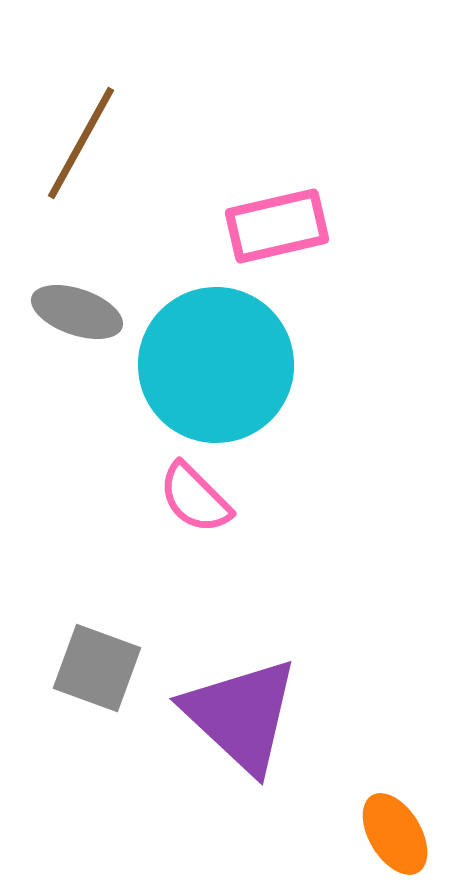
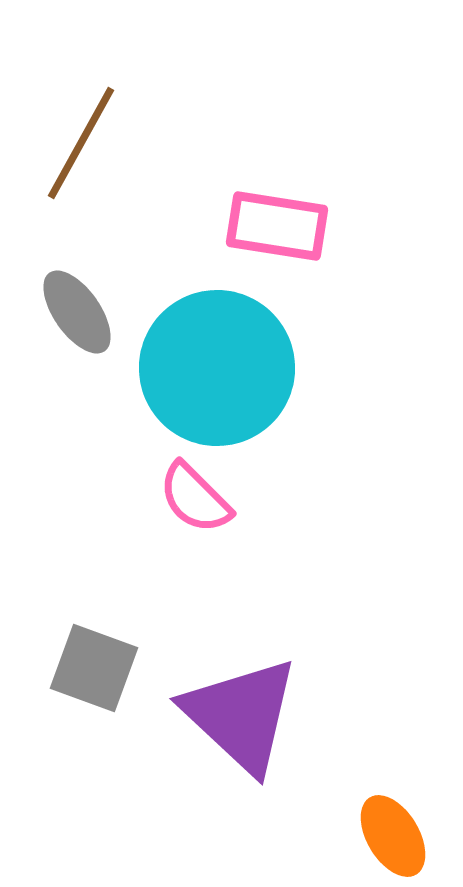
pink rectangle: rotated 22 degrees clockwise
gray ellipse: rotated 36 degrees clockwise
cyan circle: moved 1 px right, 3 px down
gray square: moved 3 px left
orange ellipse: moved 2 px left, 2 px down
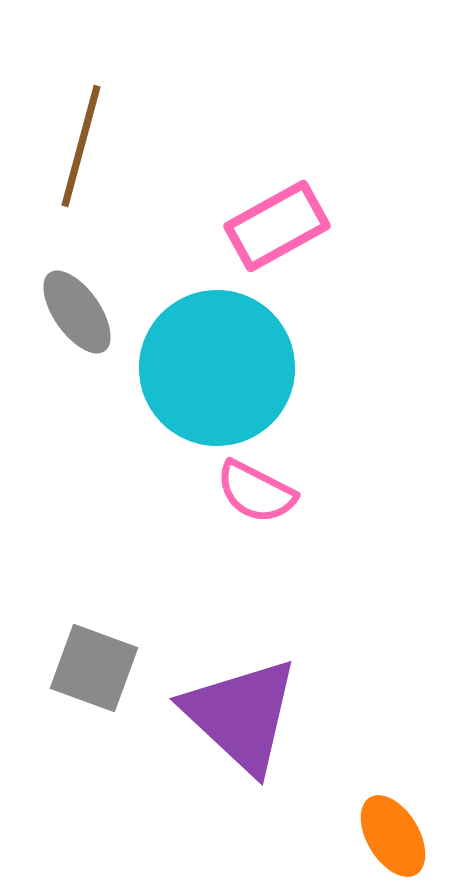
brown line: moved 3 px down; rotated 14 degrees counterclockwise
pink rectangle: rotated 38 degrees counterclockwise
pink semicircle: moved 61 px right, 6 px up; rotated 18 degrees counterclockwise
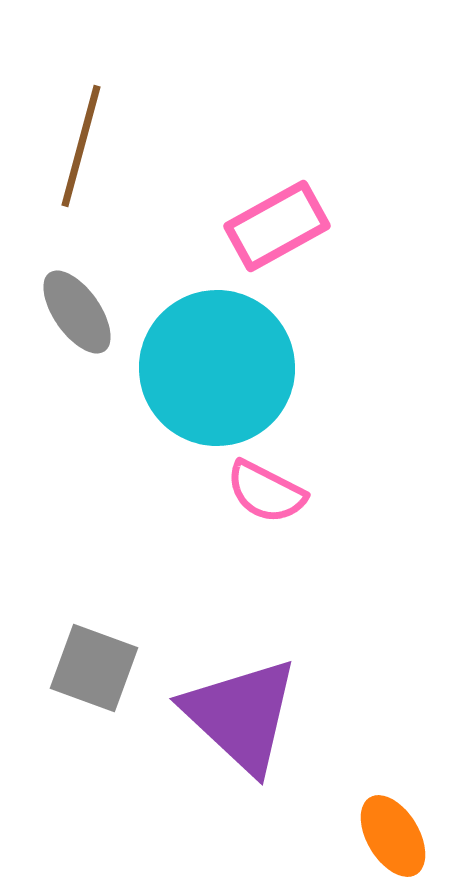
pink semicircle: moved 10 px right
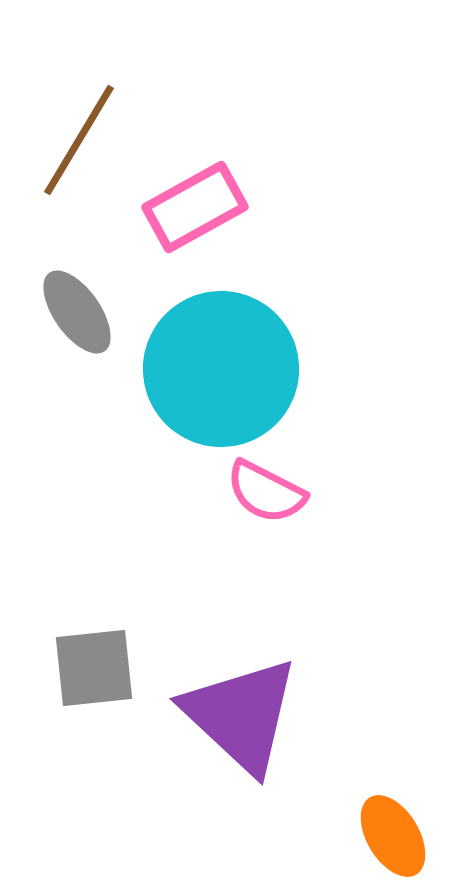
brown line: moved 2 px left, 6 px up; rotated 16 degrees clockwise
pink rectangle: moved 82 px left, 19 px up
cyan circle: moved 4 px right, 1 px down
gray square: rotated 26 degrees counterclockwise
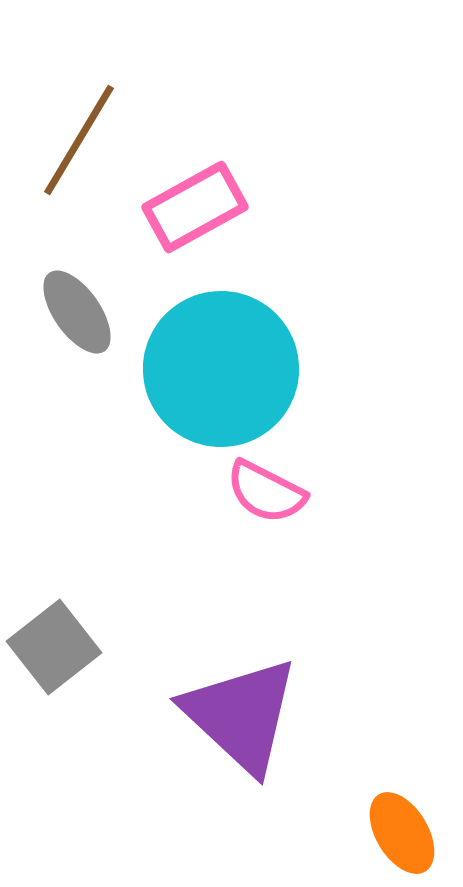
gray square: moved 40 px left, 21 px up; rotated 32 degrees counterclockwise
orange ellipse: moved 9 px right, 3 px up
